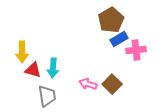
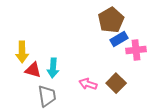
brown square: moved 4 px right, 1 px up
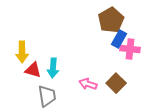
blue rectangle: rotated 30 degrees counterclockwise
pink cross: moved 6 px left, 1 px up; rotated 12 degrees clockwise
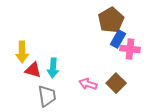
blue rectangle: moved 1 px left
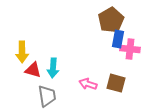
blue rectangle: rotated 18 degrees counterclockwise
brown square: rotated 30 degrees counterclockwise
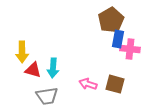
brown square: moved 1 px left, 1 px down
gray trapezoid: rotated 90 degrees clockwise
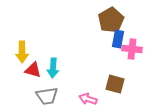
pink cross: moved 2 px right
pink arrow: moved 15 px down
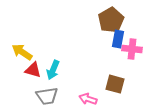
yellow arrow: rotated 125 degrees clockwise
cyan arrow: moved 2 px down; rotated 18 degrees clockwise
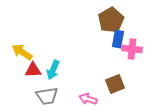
red triangle: rotated 18 degrees counterclockwise
brown square: rotated 36 degrees counterclockwise
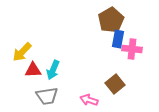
yellow arrow: rotated 80 degrees counterclockwise
brown square: rotated 18 degrees counterclockwise
pink arrow: moved 1 px right, 1 px down
